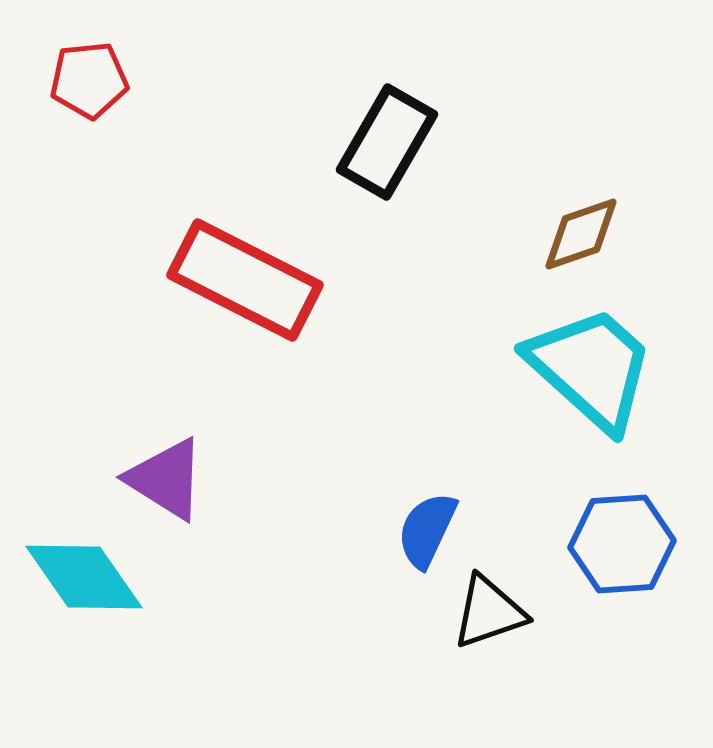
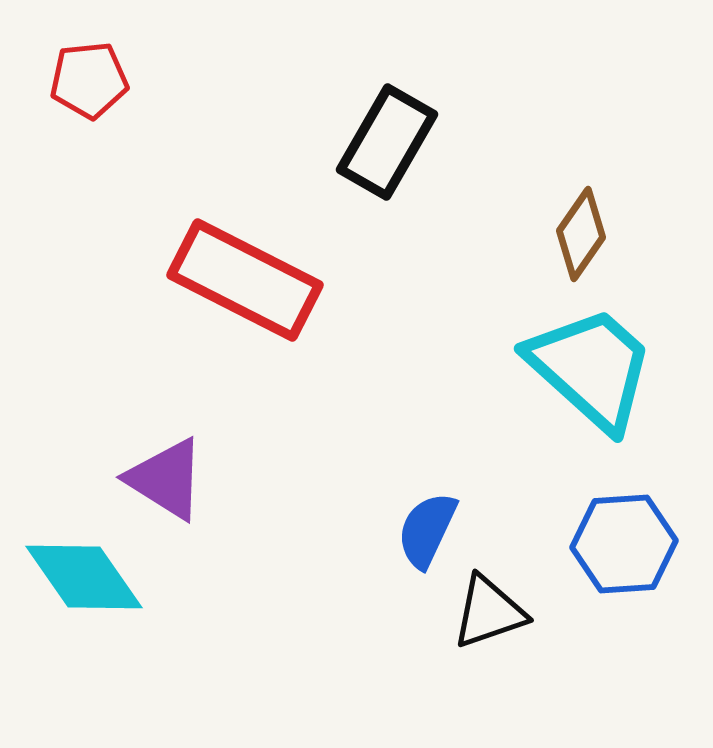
brown diamond: rotated 36 degrees counterclockwise
blue hexagon: moved 2 px right
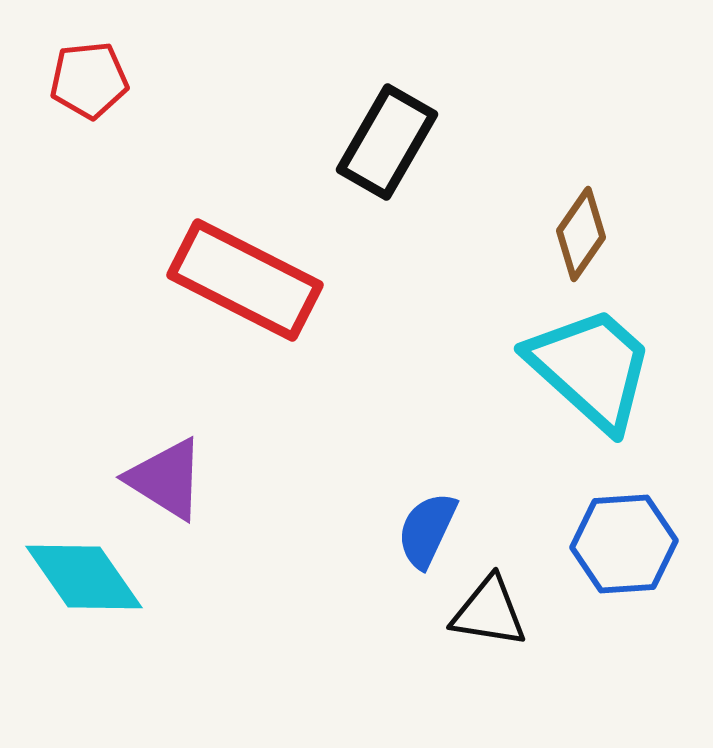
black triangle: rotated 28 degrees clockwise
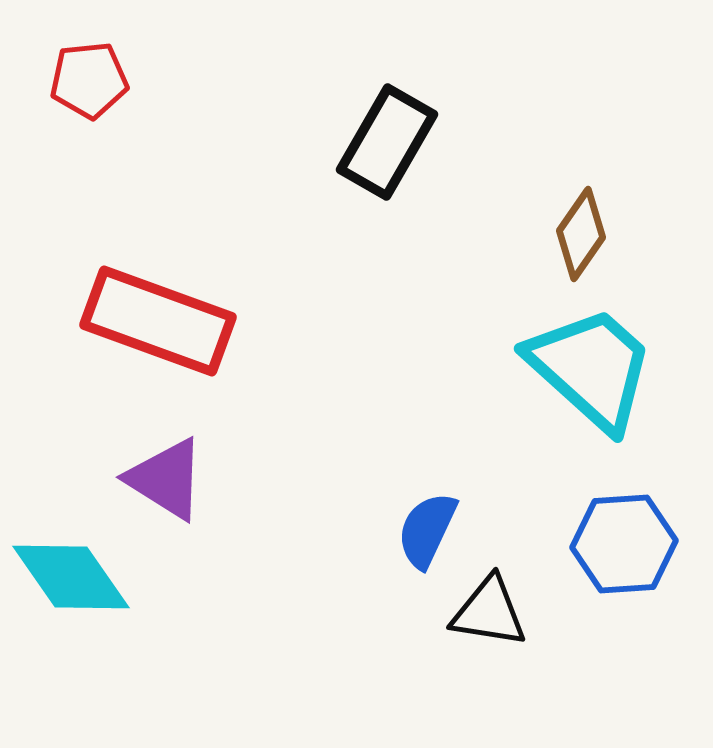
red rectangle: moved 87 px left, 41 px down; rotated 7 degrees counterclockwise
cyan diamond: moved 13 px left
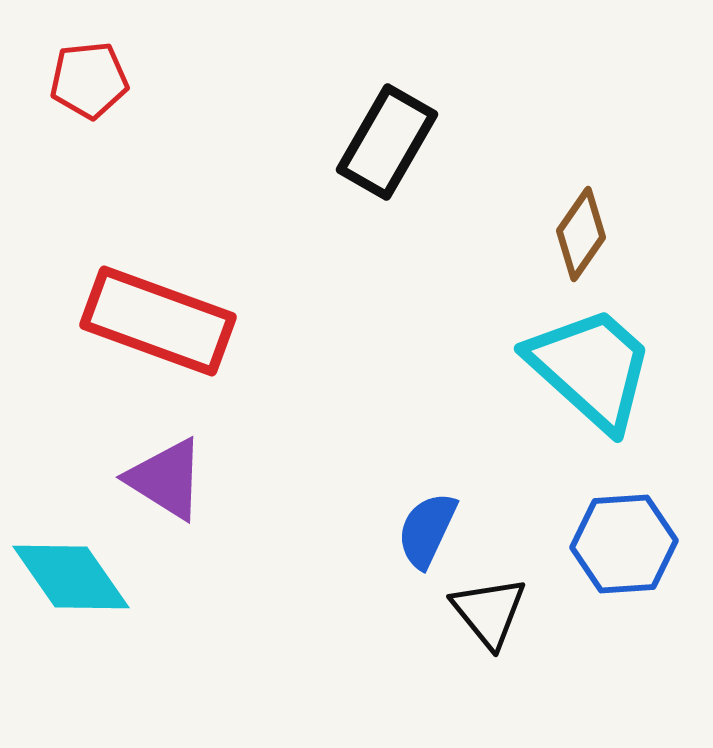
black triangle: rotated 42 degrees clockwise
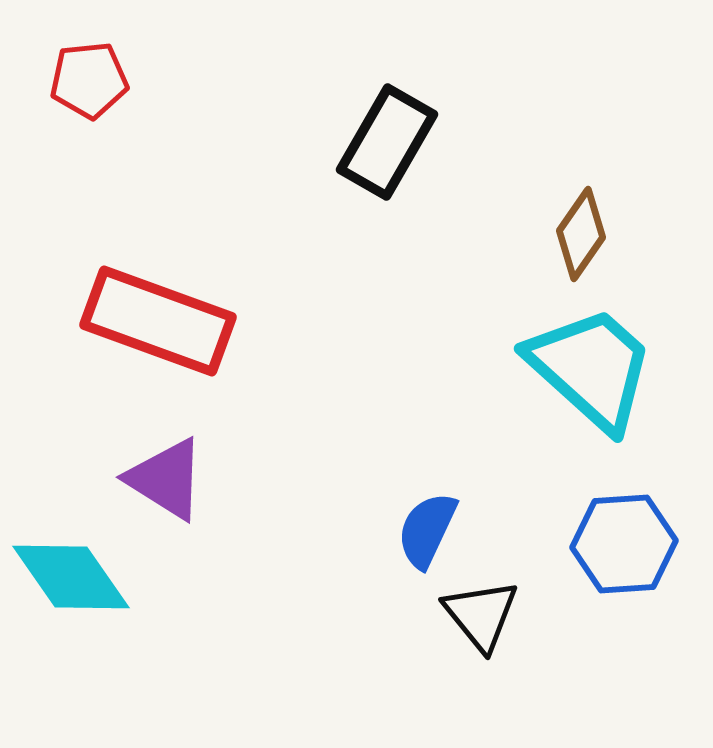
black triangle: moved 8 px left, 3 px down
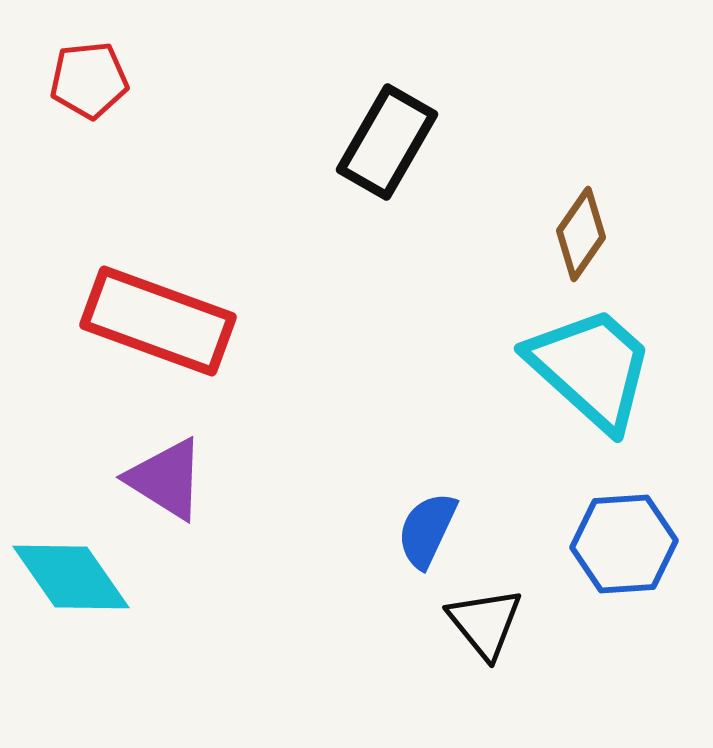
black triangle: moved 4 px right, 8 px down
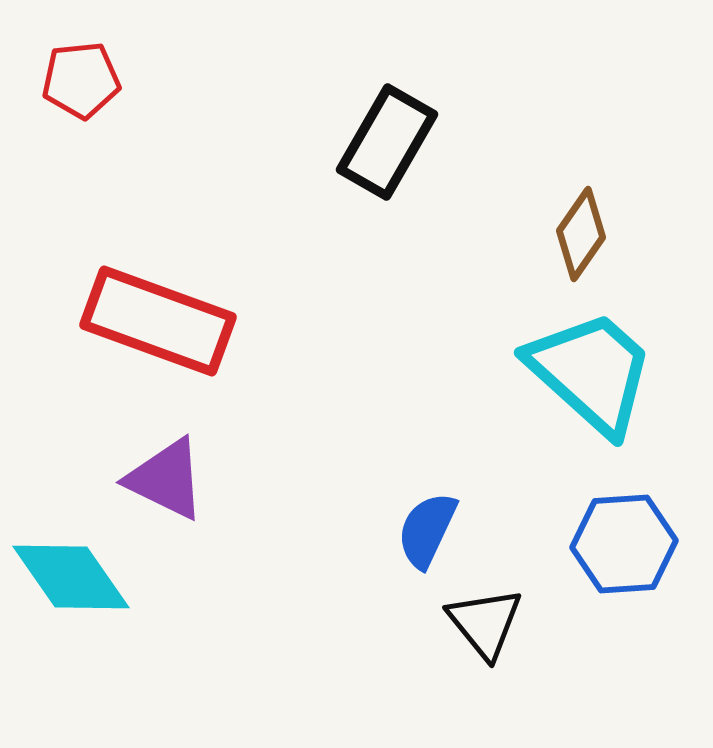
red pentagon: moved 8 px left
cyan trapezoid: moved 4 px down
purple triangle: rotated 6 degrees counterclockwise
